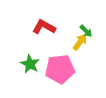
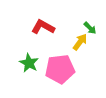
red L-shape: moved 1 px left
green arrow: moved 4 px right, 3 px up
green star: moved 1 px left, 1 px up
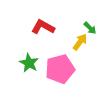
pink pentagon: rotated 8 degrees counterclockwise
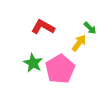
yellow arrow: moved 1 px left, 1 px down
green star: moved 4 px right
pink pentagon: rotated 16 degrees counterclockwise
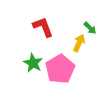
red L-shape: rotated 40 degrees clockwise
yellow arrow: rotated 12 degrees counterclockwise
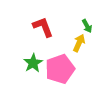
green arrow: moved 3 px left, 2 px up; rotated 16 degrees clockwise
green star: rotated 12 degrees clockwise
pink pentagon: rotated 12 degrees clockwise
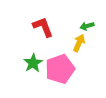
green arrow: rotated 104 degrees clockwise
